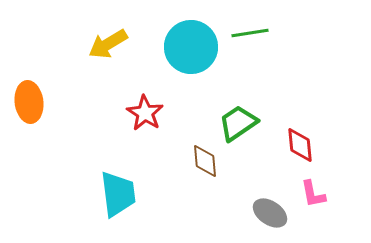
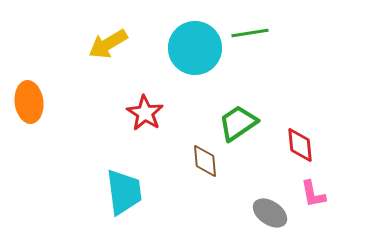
cyan circle: moved 4 px right, 1 px down
cyan trapezoid: moved 6 px right, 2 px up
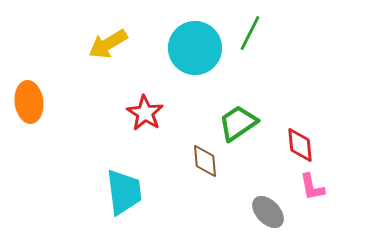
green line: rotated 54 degrees counterclockwise
pink L-shape: moved 1 px left, 7 px up
gray ellipse: moved 2 px left, 1 px up; rotated 12 degrees clockwise
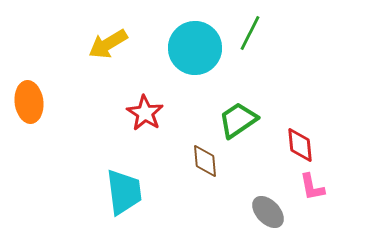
green trapezoid: moved 3 px up
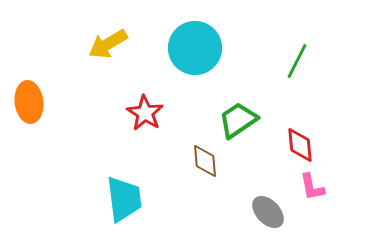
green line: moved 47 px right, 28 px down
cyan trapezoid: moved 7 px down
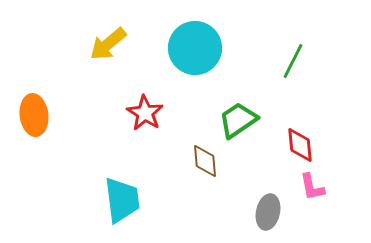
yellow arrow: rotated 9 degrees counterclockwise
green line: moved 4 px left
orange ellipse: moved 5 px right, 13 px down
cyan trapezoid: moved 2 px left, 1 px down
gray ellipse: rotated 56 degrees clockwise
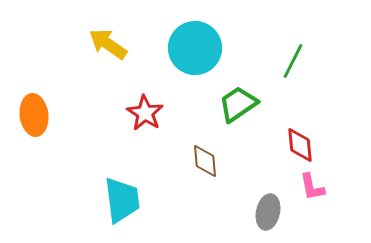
yellow arrow: rotated 75 degrees clockwise
green trapezoid: moved 16 px up
